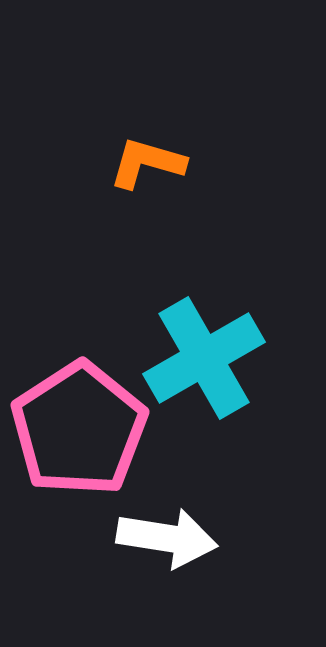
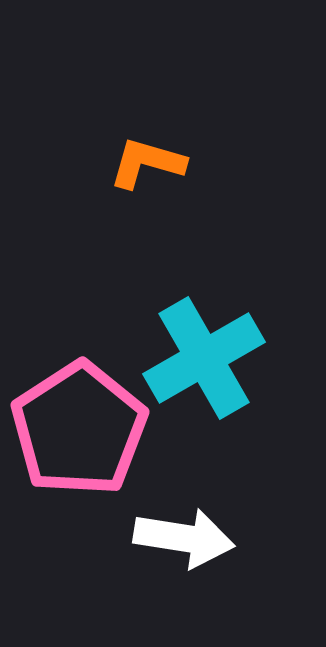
white arrow: moved 17 px right
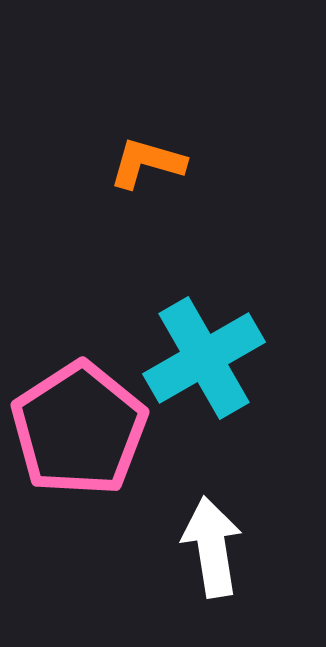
white arrow: moved 28 px right, 9 px down; rotated 108 degrees counterclockwise
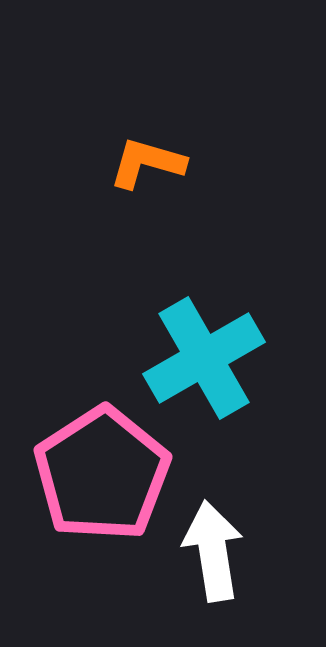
pink pentagon: moved 23 px right, 45 px down
white arrow: moved 1 px right, 4 px down
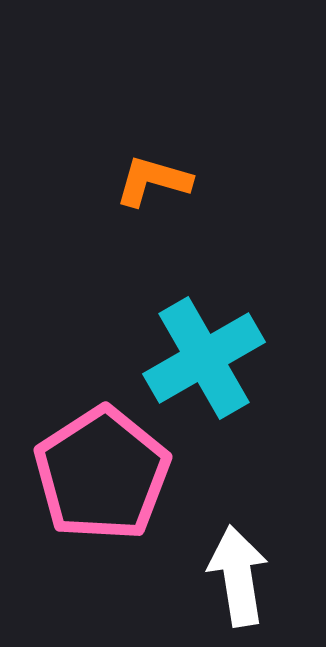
orange L-shape: moved 6 px right, 18 px down
white arrow: moved 25 px right, 25 px down
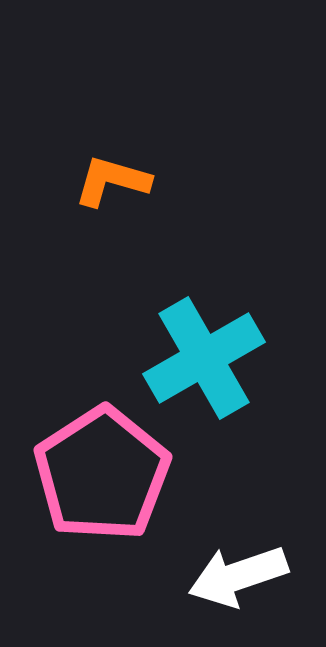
orange L-shape: moved 41 px left
white arrow: rotated 100 degrees counterclockwise
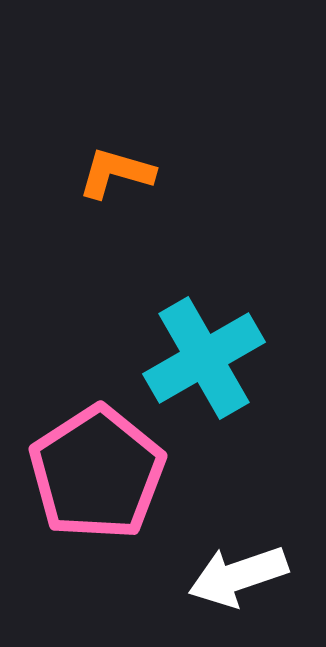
orange L-shape: moved 4 px right, 8 px up
pink pentagon: moved 5 px left, 1 px up
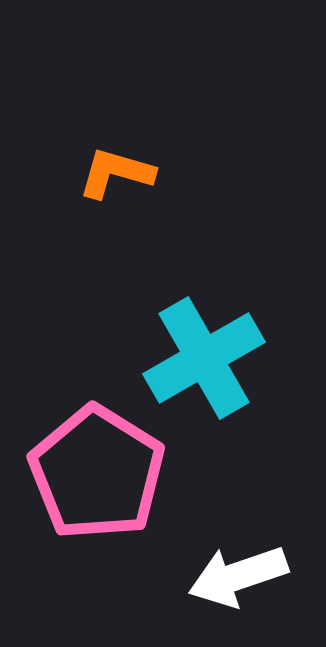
pink pentagon: rotated 7 degrees counterclockwise
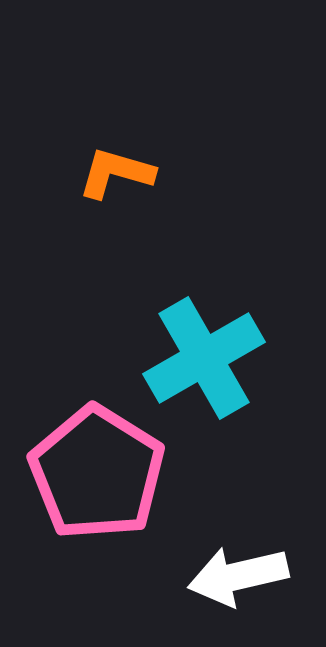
white arrow: rotated 6 degrees clockwise
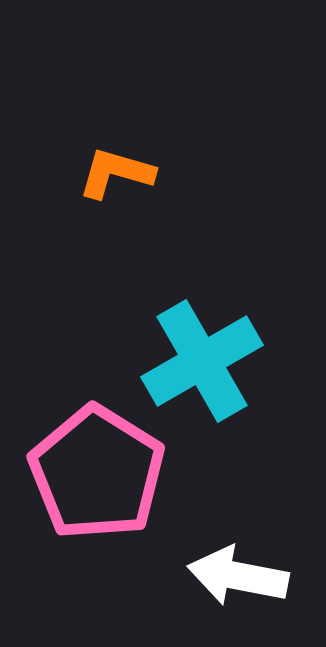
cyan cross: moved 2 px left, 3 px down
white arrow: rotated 24 degrees clockwise
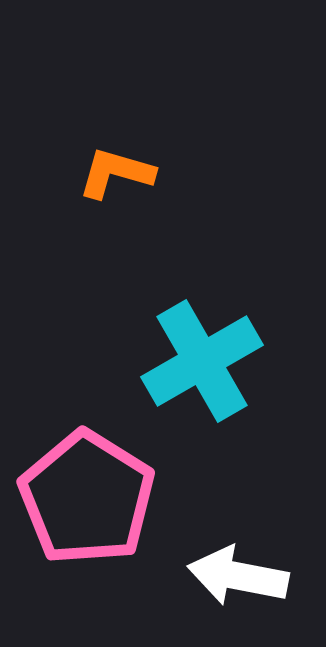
pink pentagon: moved 10 px left, 25 px down
